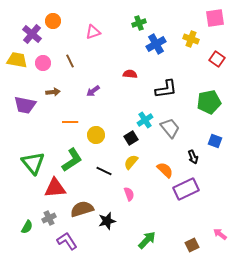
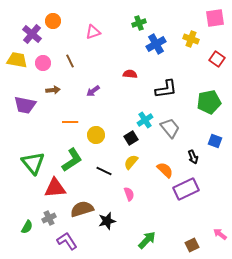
brown arrow: moved 2 px up
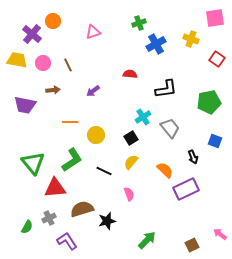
brown line: moved 2 px left, 4 px down
cyan cross: moved 2 px left, 3 px up
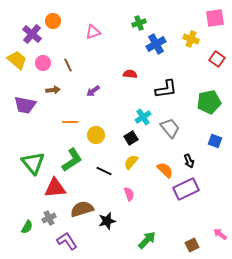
yellow trapezoid: rotated 30 degrees clockwise
black arrow: moved 4 px left, 4 px down
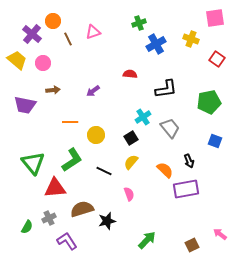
brown line: moved 26 px up
purple rectangle: rotated 15 degrees clockwise
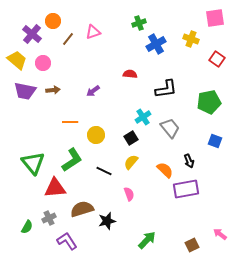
brown line: rotated 64 degrees clockwise
purple trapezoid: moved 14 px up
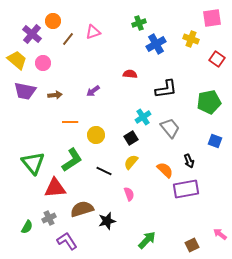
pink square: moved 3 px left
brown arrow: moved 2 px right, 5 px down
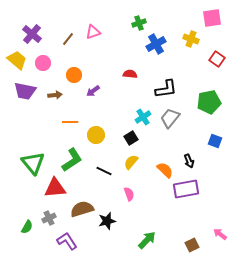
orange circle: moved 21 px right, 54 px down
gray trapezoid: moved 10 px up; rotated 100 degrees counterclockwise
